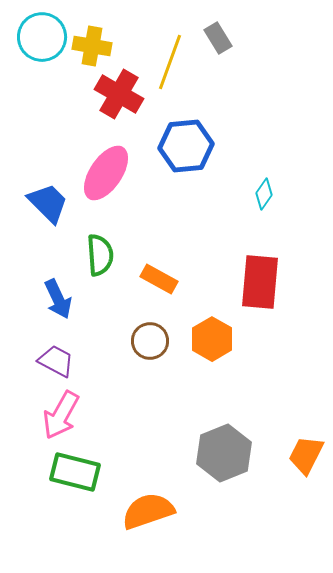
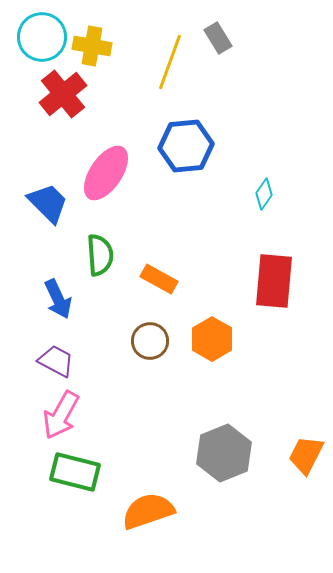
red cross: moved 56 px left; rotated 21 degrees clockwise
red rectangle: moved 14 px right, 1 px up
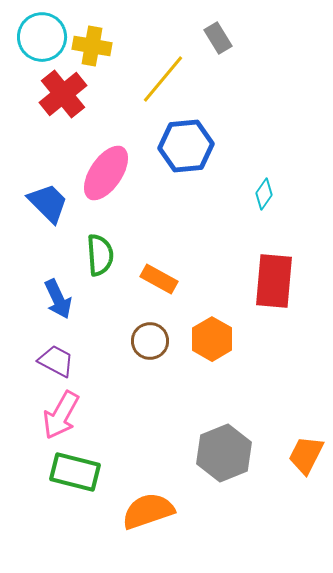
yellow line: moved 7 px left, 17 px down; rotated 20 degrees clockwise
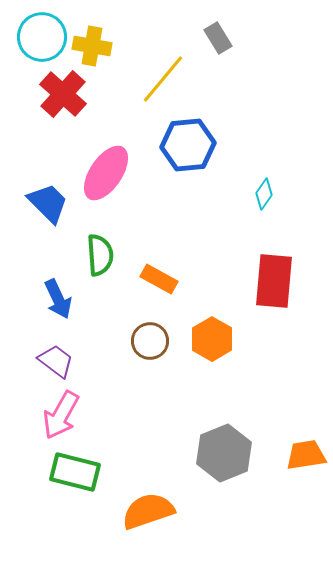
red cross: rotated 9 degrees counterclockwise
blue hexagon: moved 2 px right, 1 px up
purple trapezoid: rotated 9 degrees clockwise
orange trapezoid: rotated 54 degrees clockwise
